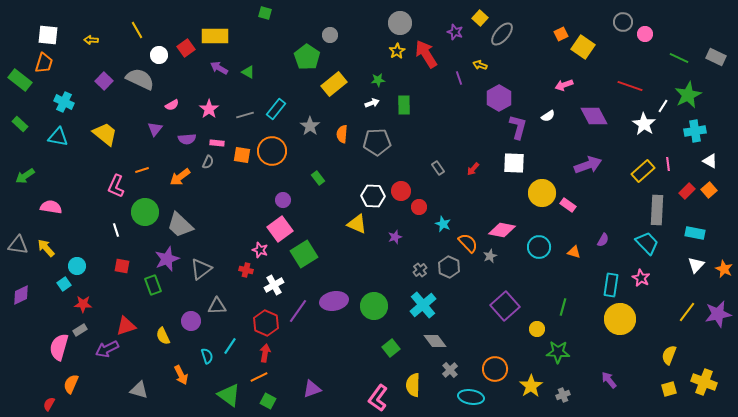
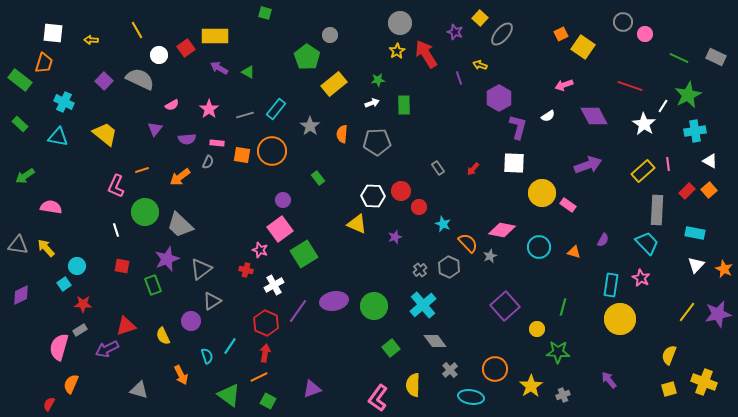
white square at (48, 35): moved 5 px right, 2 px up
gray triangle at (217, 306): moved 5 px left, 5 px up; rotated 30 degrees counterclockwise
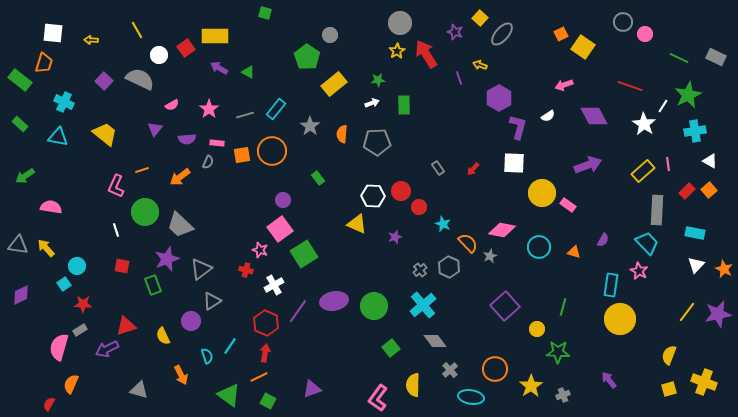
orange square at (242, 155): rotated 18 degrees counterclockwise
pink star at (641, 278): moved 2 px left, 7 px up
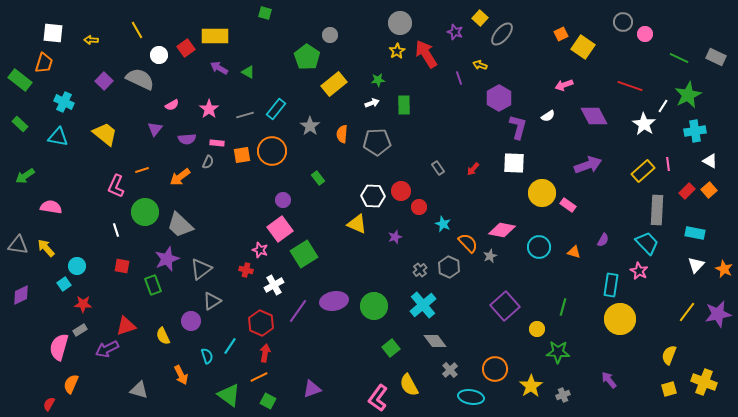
red hexagon at (266, 323): moved 5 px left
yellow semicircle at (413, 385): moved 4 px left; rotated 30 degrees counterclockwise
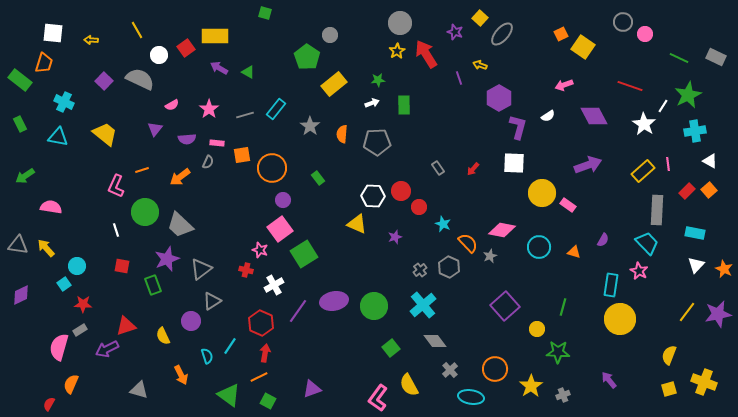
green rectangle at (20, 124): rotated 21 degrees clockwise
orange circle at (272, 151): moved 17 px down
